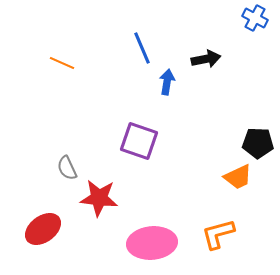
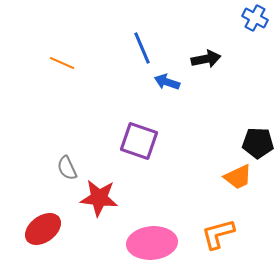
blue arrow: rotated 80 degrees counterclockwise
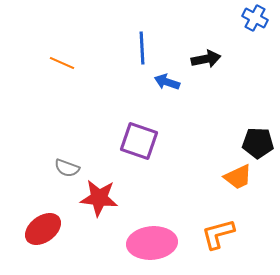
blue line: rotated 20 degrees clockwise
gray semicircle: rotated 45 degrees counterclockwise
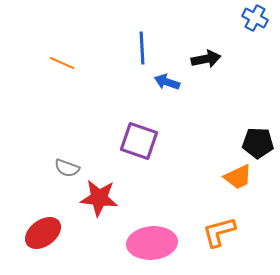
red ellipse: moved 4 px down
orange L-shape: moved 1 px right, 2 px up
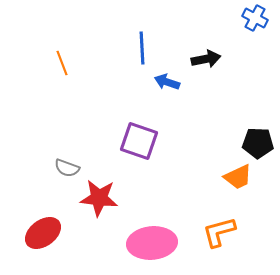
orange line: rotated 45 degrees clockwise
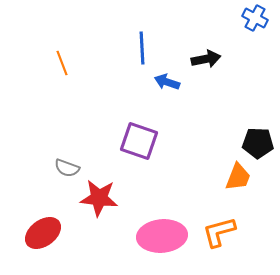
orange trapezoid: rotated 44 degrees counterclockwise
pink ellipse: moved 10 px right, 7 px up
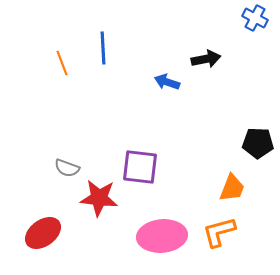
blue line: moved 39 px left
purple square: moved 1 px right, 26 px down; rotated 12 degrees counterclockwise
orange trapezoid: moved 6 px left, 11 px down
